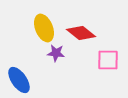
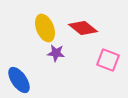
yellow ellipse: moved 1 px right
red diamond: moved 2 px right, 5 px up
pink square: rotated 20 degrees clockwise
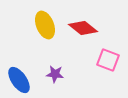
yellow ellipse: moved 3 px up
purple star: moved 1 px left, 21 px down
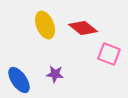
pink square: moved 1 px right, 6 px up
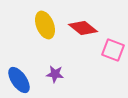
pink square: moved 4 px right, 4 px up
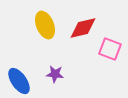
red diamond: rotated 52 degrees counterclockwise
pink square: moved 3 px left, 1 px up
blue ellipse: moved 1 px down
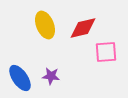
pink square: moved 4 px left, 3 px down; rotated 25 degrees counterclockwise
purple star: moved 4 px left, 2 px down
blue ellipse: moved 1 px right, 3 px up
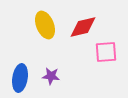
red diamond: moved 1 px up
blue ellipse: rotated 44 degrees clockwise
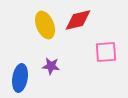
red diamond: moved 5 px left, 7 px up
purple star: moved 10 px up
